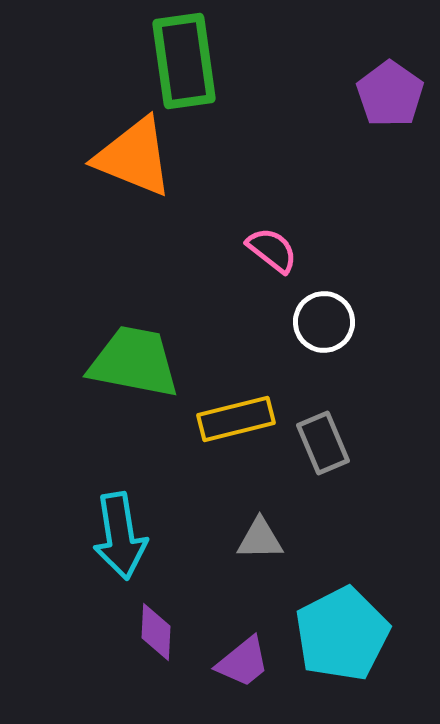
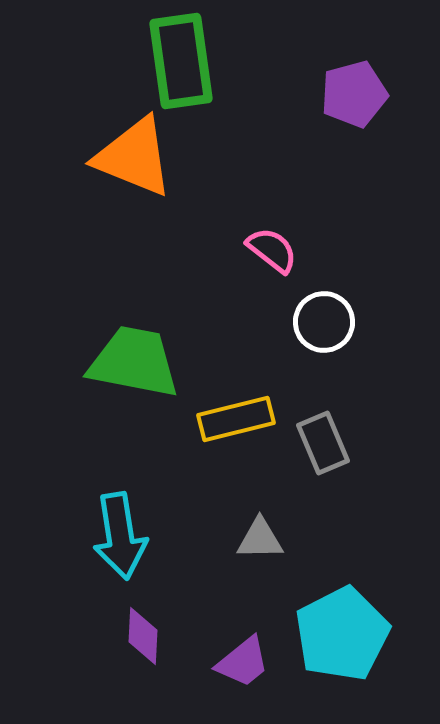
green rectangle: moved 3 px left
purple pentagon: moved 36 px left; rotated 22 degrees clockwise
purple diamond: moved 13 px left, 4 px down
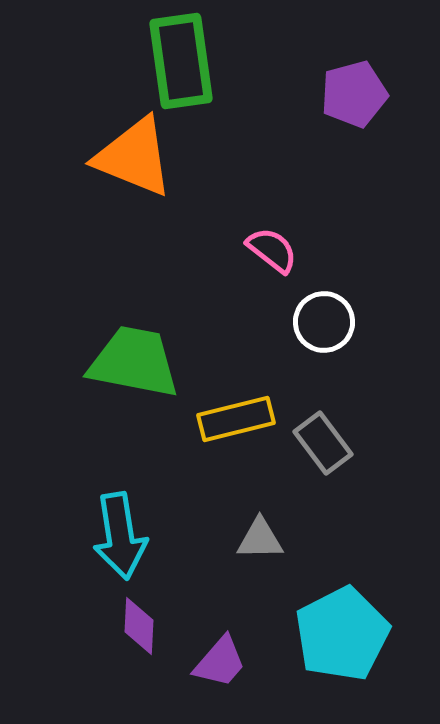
gray rectangle: rotated 14 degrees counterclockwise
purple diamond: moved 4 px left, 10 px up
purple trapezoid: moved 23 px left; rotated 10 degrees counterclockwise
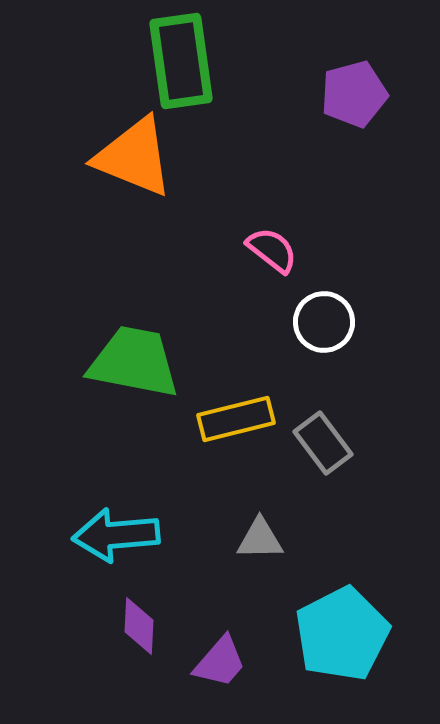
cyan arrow: moved 4 px left, 1 px up; rotated 94 degrees clockwise
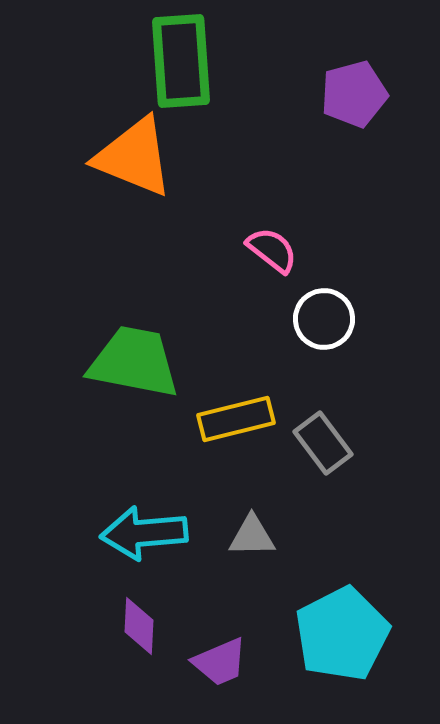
green rectangle: rotated 4 degrees clockwise
white circle: moved 3 px up
cyan arrow: moved 28 px right, 2 px up
gray triangle: moved 8 px left, 3 px up
purple trapezoid: rotated 26 degrees clockwise
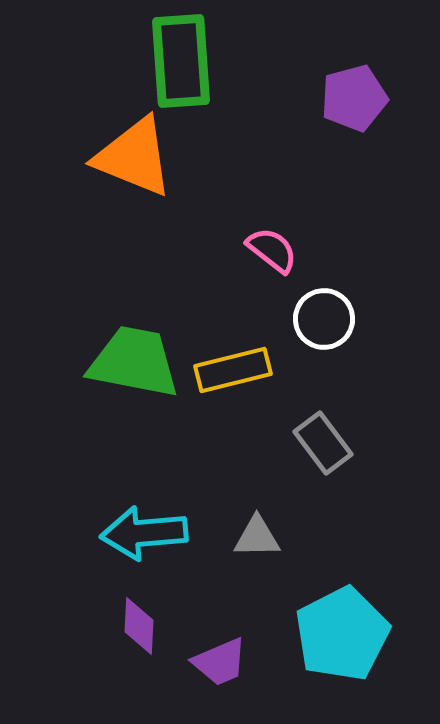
purple pentagon: moved 4 px down
yellow rectangle: moved 3 px left, 49 px up
gray triangle: moved 5 px right, 1 px down
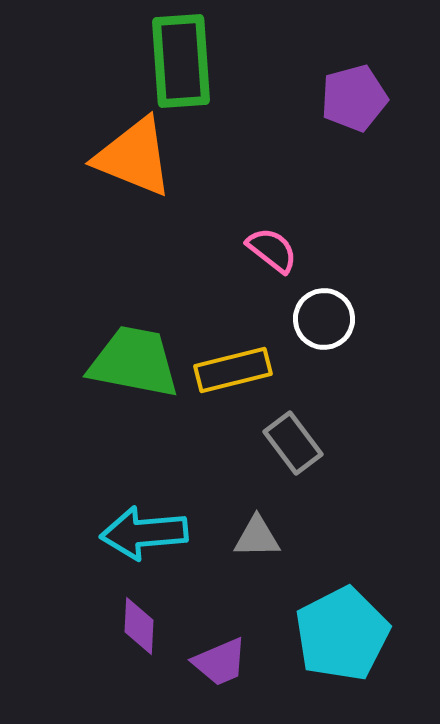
gray rectangle: moved 30 px left
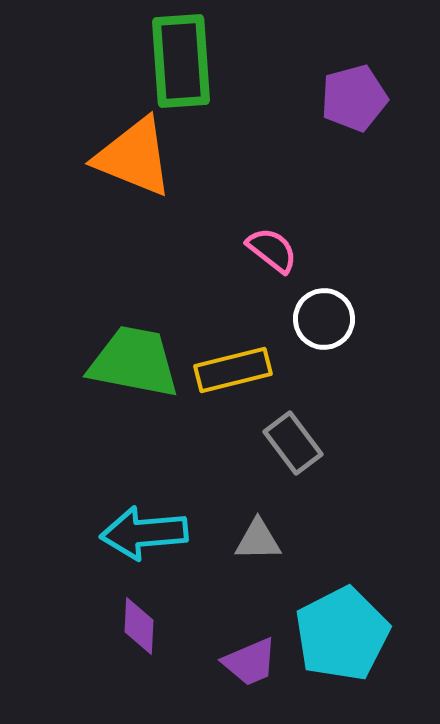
gray triangle: moved 1 px right, 3 px down
purple trapezoid: moved 30 px right
